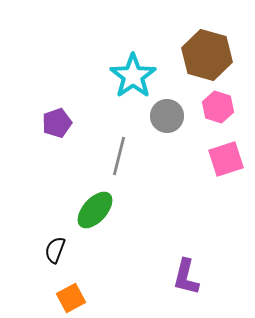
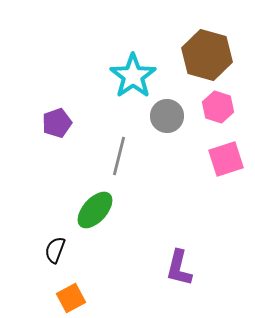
purple L-shape: moved 7 px left, 9 px up
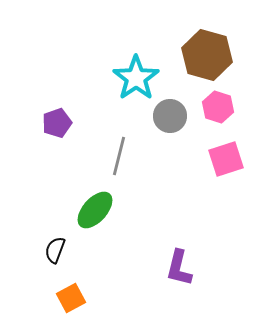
cyan star: moved 3 px right, 2 px down
gray circle: moved 3 px right
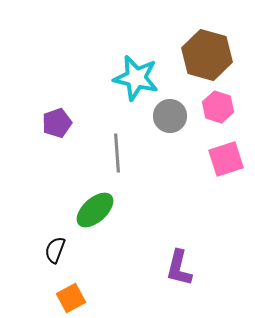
cyan star: rotated 24 degrees counterclockwise
gray line: moved 2 px left, 3 px up; rotated 18 degrees counterclockwise
green ellipse: rotated 6 degrees clockwise
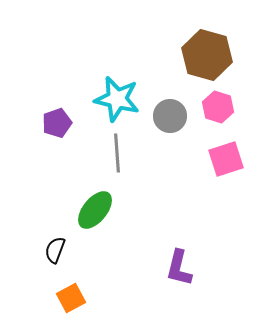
cyan star: moved 19 px left, 21 px down
green ellipse: rotated 9 degrees counterclockwise
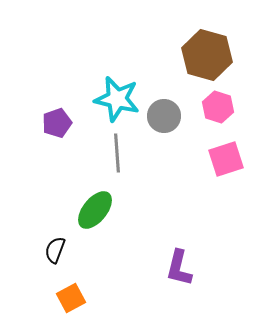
gray circle: moved 6 px left
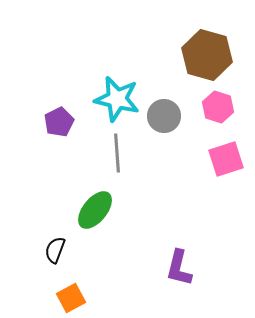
purple pentagon: moved 2 px right, 1 px up; rotated 8 degrees counterclockwise
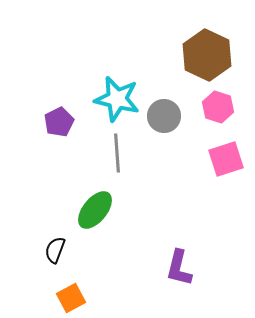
brown hexagon: rotated 9 degrees clockwise
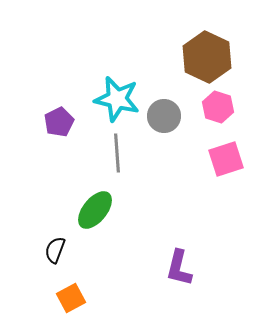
brown hexagon: moved 2 px down
